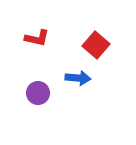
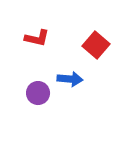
blue arrow: moved 8 px left, 1 px down
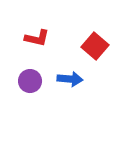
red square: moved 1 px left, 1 px down
purple circle: moved 8 px left, 12 px up
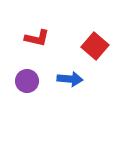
purple circle: moved 3 px left
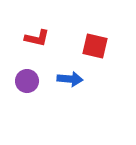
red square: rotated 28 degrees counterclockwise
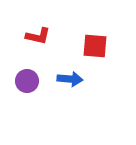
red L-shape: moved 1 px right, 2 px up
red square: rotated 8 degrees counterclockwise
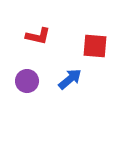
blue arrow: rotated 45 degrees counterclockwise
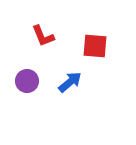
red L-shape: moved 5 px right; rotated 55 degrees clockwise
blue arrow: moved 3 px down
